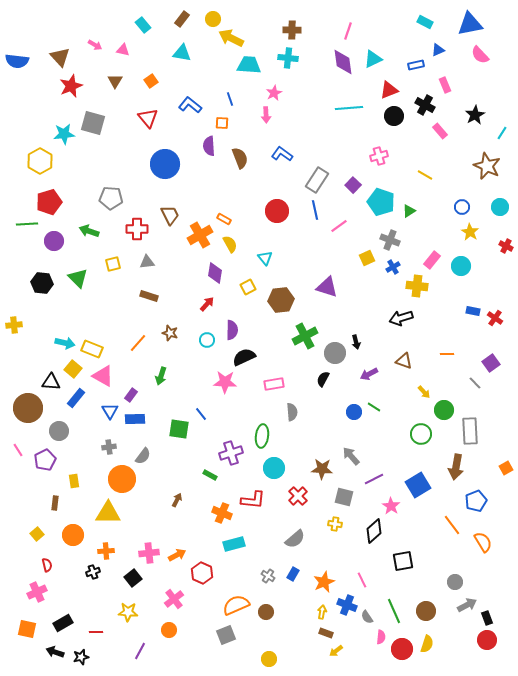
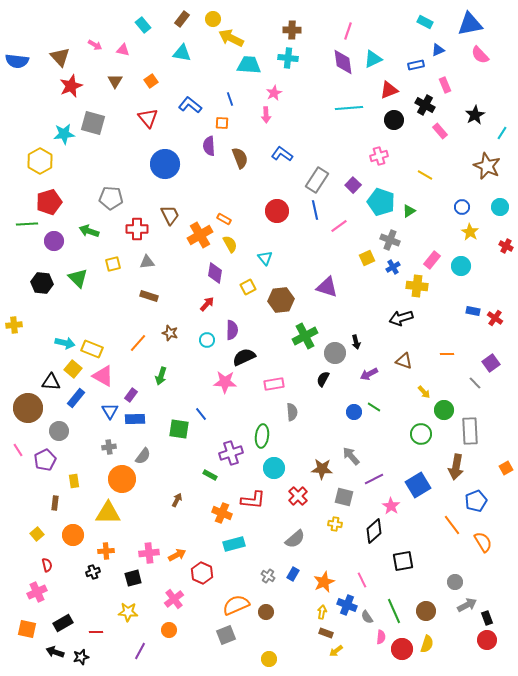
black circle at (394, 116): moved 4 px down
black square at (133, 578): rotated 24 degrees clockwise
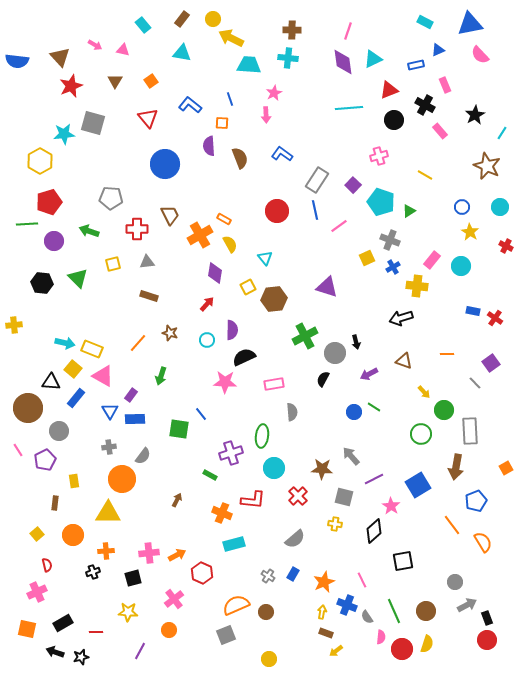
brown hexagon at (281, 300): moved 7 px left, 1 px up
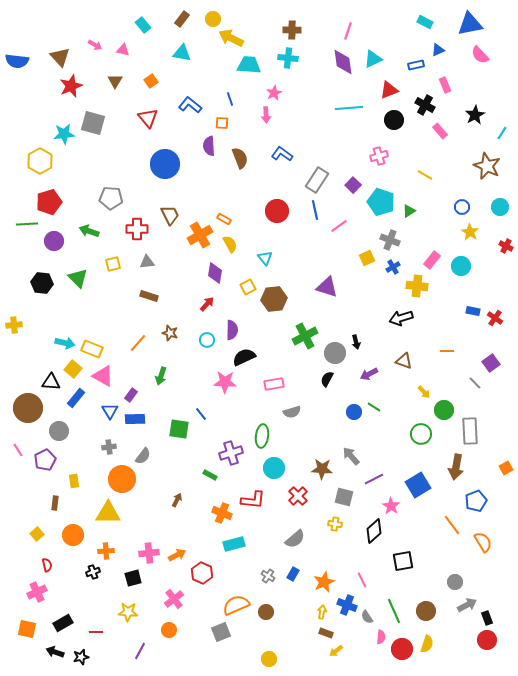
orange line at (447, 354): moved 3 px up
black semicircle at (323, 379): moved 4 px right
gray semicircle at (292, 412): rotated 78 degrees clockwise
gray square at (226, 635): moved 5 px left, 3 px up
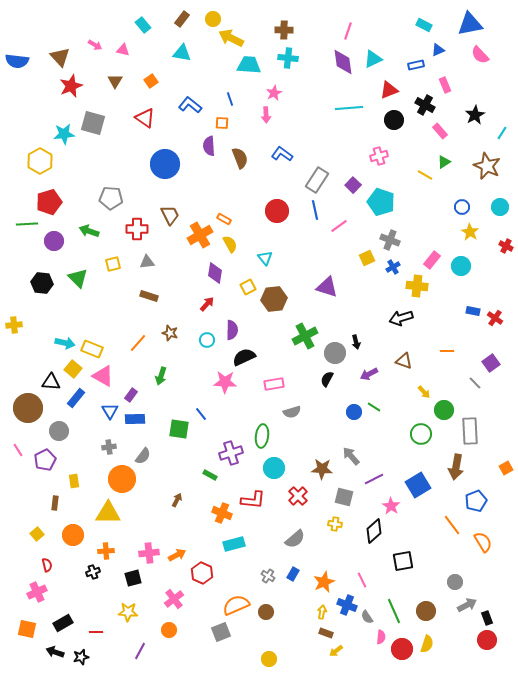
cyan rectangle at (425, 22): moved 1 px left, 3 px down
brown cross at (292, 30): moved 8 px left
red triangle at (148, 118): moved 3 px left; rotated 15 degrees counterclockwise
green triangle at (409, 211): moved 35 px right, 49 px up
